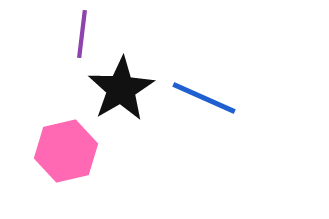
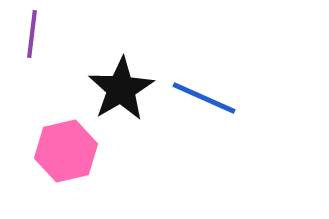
purple line: moved 50 px left
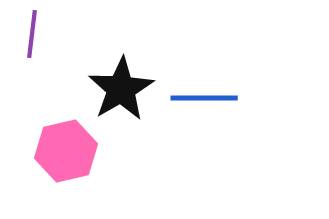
blue line: rotated 24 degrees counterclockwise
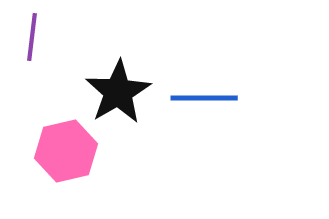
purple line: moved 3 px down
black star: moved 3 px left, 3 px down
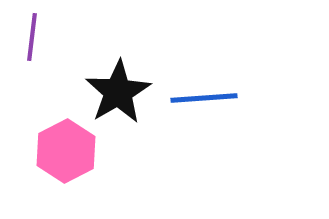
blue line: rotated 4 degrees counterclockwise
pink hexagon: rotated 14 degrees counterclockwise
